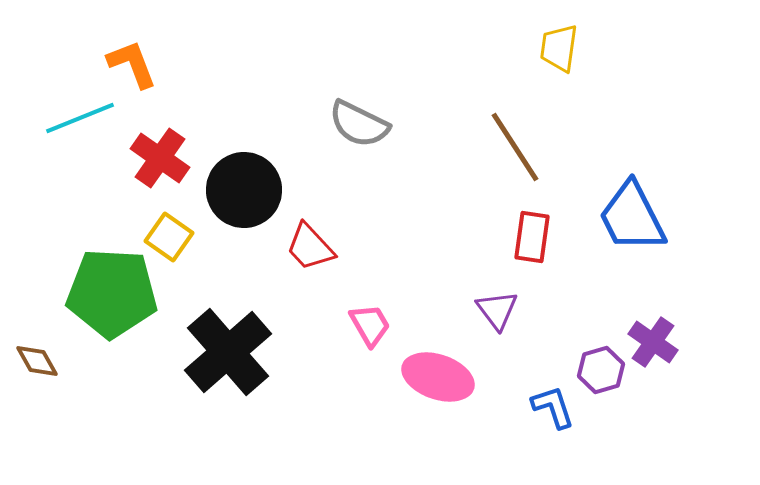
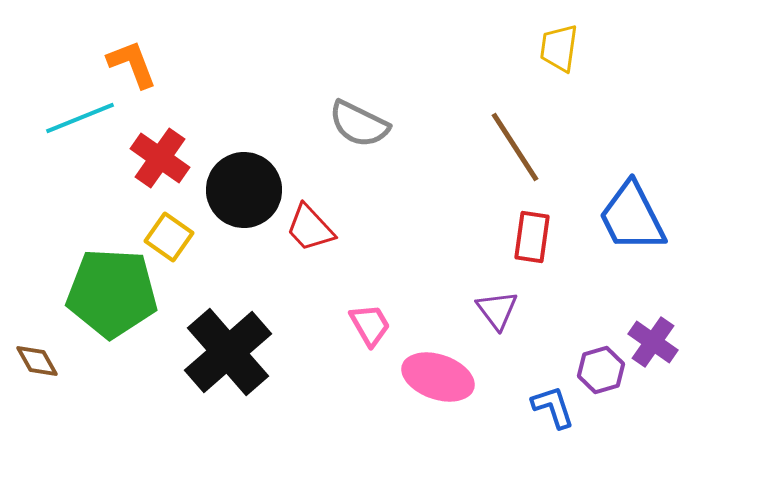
red trapezoid: moved 19 px up
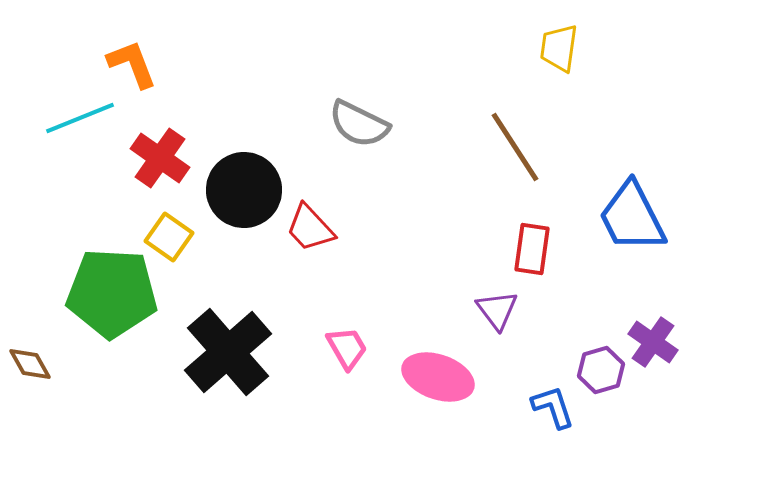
red rectangle: moved 12 px down
pink trapezoid: moved 23 px left, 23 px down
brown diamond: moved 7 px left, 3 px down
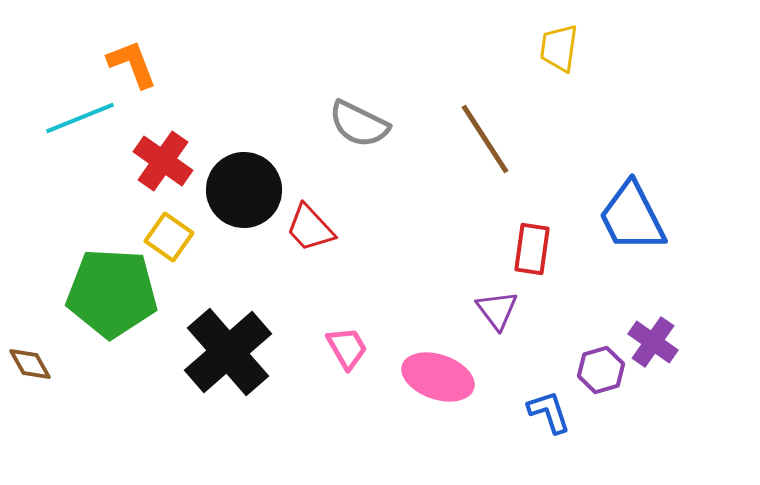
brown line: moved 30 px left, 8 px up
red cross: moved 3 px right, 3 px down
blue L-shape: moved 4 px left, 5 px down
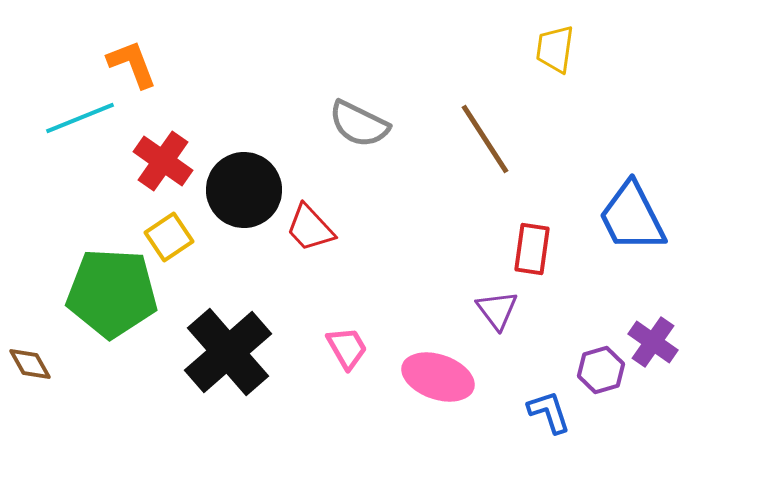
yellow trapezoid: moved 4 px left, 1 px down
yellow square: rotated 21 degrees clockwise
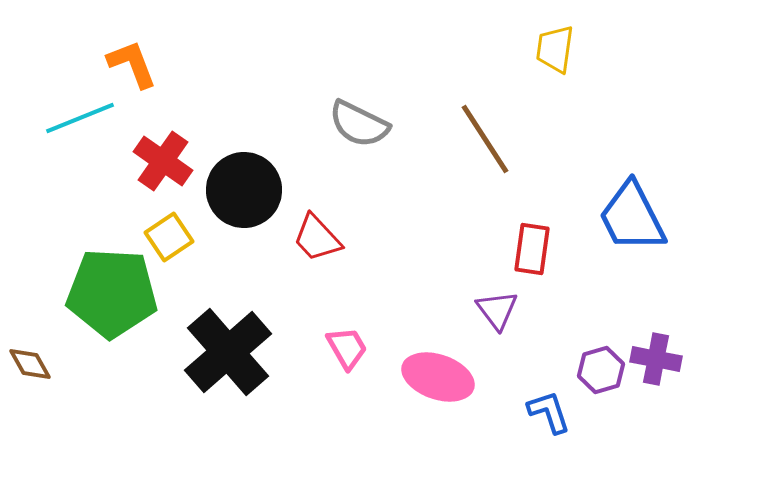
red trapezoid: moved 7 px right, 10 px down
purple cross: moved 3 px right, 17 px down; rotated 24 degrees counterclockwise
